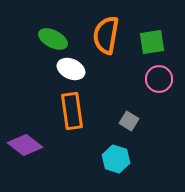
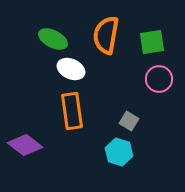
cyan hexagon: moved 3 px right, 7 px up
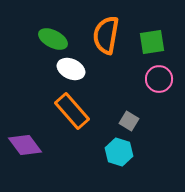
orange rectangle: rotated 33 degrees counterclockwise
purple diamond: rotated 16 degrees clockwise
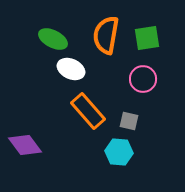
green square: moved 5 px left, 4 px up
pink circle: moved 16 px left
orange rectangle: moved 16 px right
gray square: rotated 18 degrees counterclockwise
cyan hexagon: rotated 12 degrees counterclockwise
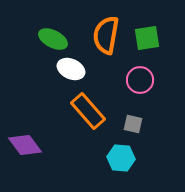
pink circle: moved 3 px left, 1 px down
gray square: moved 4 px right, 3 px down
cyan hexagon: moved 2 px right, 6 px down
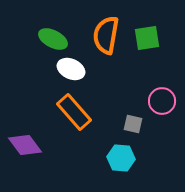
pink circle: moved 22 px right, 21 px down
orange rectangle: moved 14 px left, 1 px down
